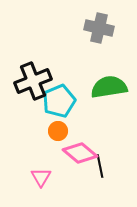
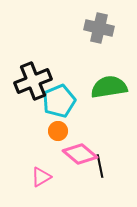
pink diamond: moved 1 px down
pink triangle: rotated 30 degrees clockwise
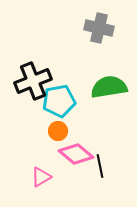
cyan pentagon: rotated 12 degrees clockwise
pink diamond: moved 4 px left
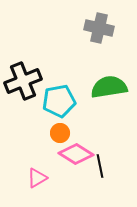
black cross: moved 10 px left
orange circle: moved 2 px right, 2 px down
pink diamond: rotated 8 degrees counterclockwise
pink triangle: moved 4 px left, 1 px down
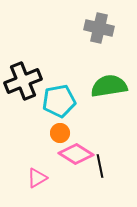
green semicircle: moved 1 px up
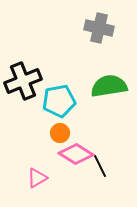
black line: rotated 15 degrees counterclockwise
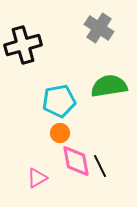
gray cross: rotated 20 degrees clockwise
black cross: moved 36 px up; rotated 6 degrees clockwise
pink diamond: moved 7 px down; rotated 48 degrees clockwise
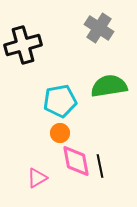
cyan pentagon: moved 1 px right
black line: rotated 15 degrees clockwise
